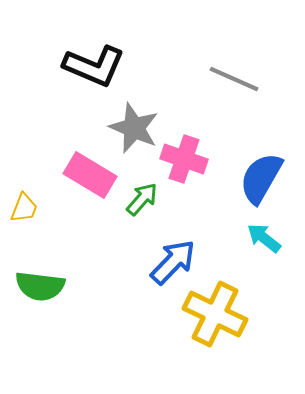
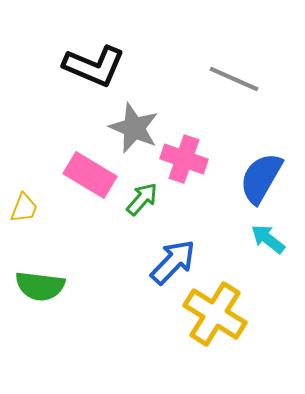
cyan arrow: moved 4 px right, 1 px down
yellow cross: rotated 6 degrees clockwise
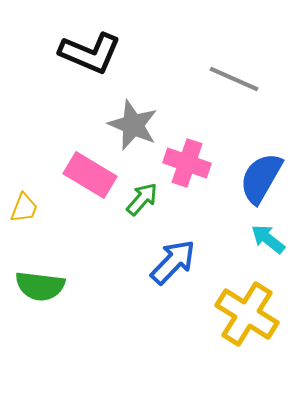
black L-shape: moved 4 px left, 13 px up
gray star: moved 1 px left, 3 px up
pink cross: moved 3 px right, 4 px down
yellow cross: moved 32 px right
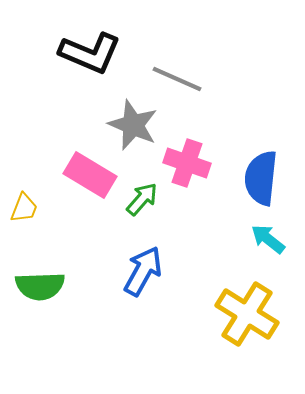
gray line: moved 57 px left
blue semicircle: rotated 24 degrees counterclockwise
blue arrow: moved 30 px left, 9 px down; rotated 15 degrees counterclockwise
green semicircle: rotated 9 degrees counterclockwise
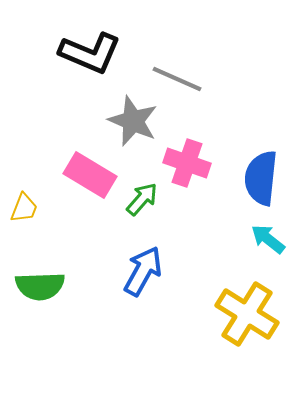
gray star: moved 4 px up
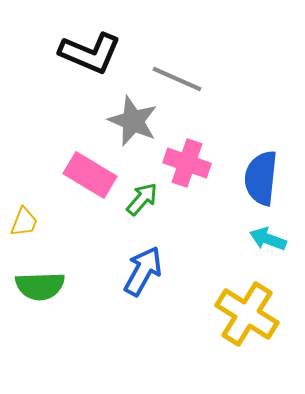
yellow trapezoid: moved 14 px down
cyan arrow: rotated 18 degrees counterclockwise
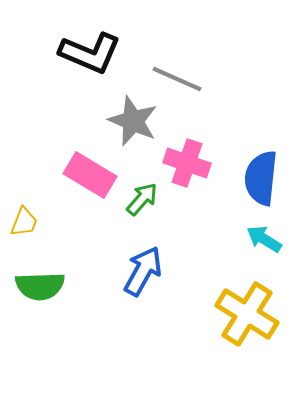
cyan arrow: moved 4 px left; rotated 12 degrees clockwise
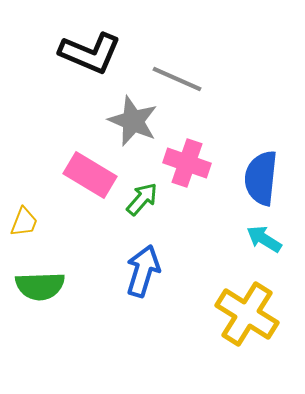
blue arrow: rotated 12 degrees counterclockwise
